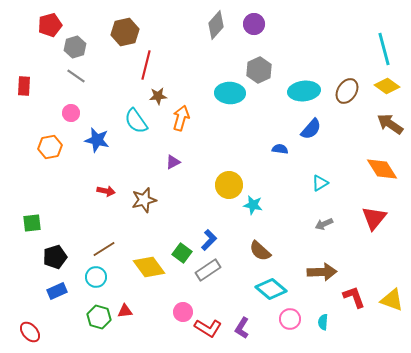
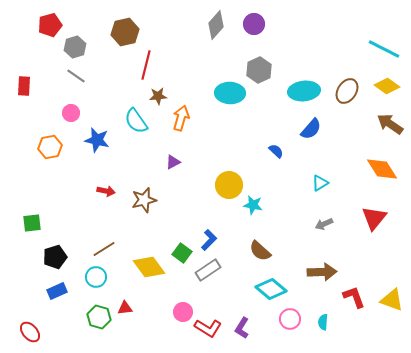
cyan line at (384, 49): rotated 48 degrees counterclockwise
blue semicircle at (280, 149): moved 4 px left, 2 px down; rotated 35 degrees clockwise
red triangle at (125, 311): moved 3 px up
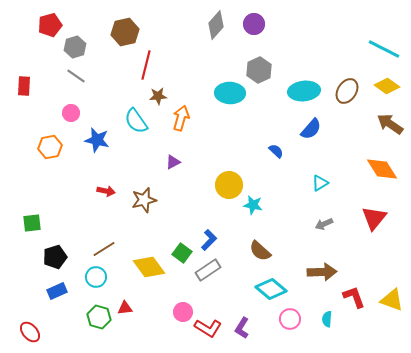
cyan semicircle at (323, 322): moved 4 px right, 3 px up
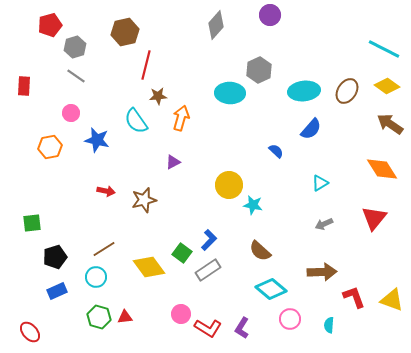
purple circle at (254, 24): moved 16 px right, 9 px up
red triangle at (125, 308): moved 9 px down
pink circle at (183, 312): moved 2 px left, 2 px down
cyan semicircle at (327, 319): moved 2 px right, 6 px down
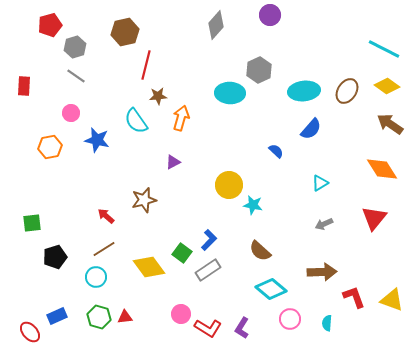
red arrow at (106, 191): moved 25 px down; rotated 150 degrees counterclockwise
blue rectangle at (57, 291): moved 25 px down
cyan semicircle at (329, 325): moved 2 px left, 2 px up
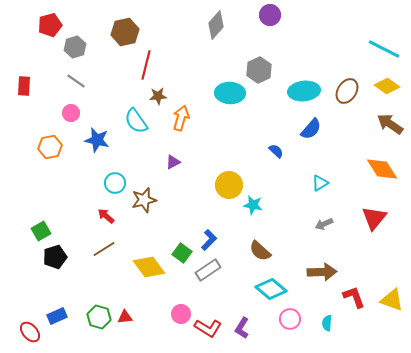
gray line at (76, 76): moved 5 px down
green square at (32, 223): moved 9 px right, 8 px down; rotated 24 degrees counterclockwise
cyan circle at (96, 277): moved 19 px right, 94 px up
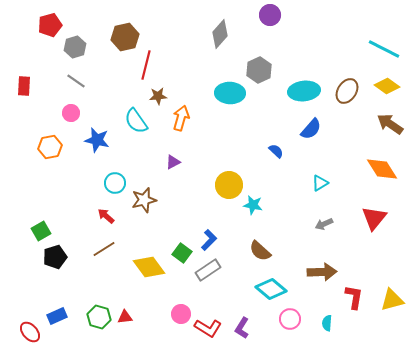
gray diamond at (216, 25): moved 4 px right, 9 px down
brown hexagon at (125, 32): moved 5 px down
red L-shape at (354, 297): rotated 30 degrees clockwise
yellow triangle at (392, 300): rotated 35 degrees counterclockwise
